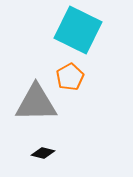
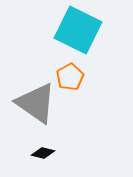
gray triangle: rotated 36 degrees clockwise
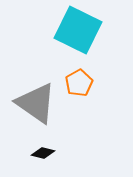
orange pentagon: moved 9 px right, 6 px down
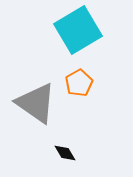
cyan square: rotated 33 degrees clockwise
black diamond: moved 22 px right; rotated 45 degrees clockwise
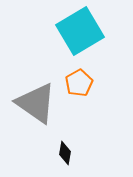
cyan square: moved 2 px right, 1 px down
black diamond: rotated 40 degrees clockwise
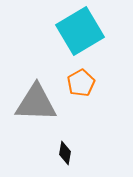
orange pentagon: moved 2 px right
gray triangle: rotated 33 degrees counterclockwise
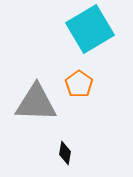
cyan square: moved 10 px right, 2 px up
orange pentagon: moved 2 px left, 1 px down; rotated 8 degrees counterclockwise
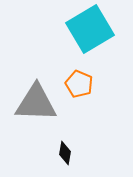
orange pentagon: rotated 12 degrees counterclockwise
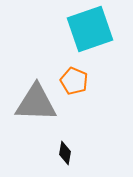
cyan square: rotated 12 degrees clockwise
orange pentagon: moved 5 px left, 3 px up
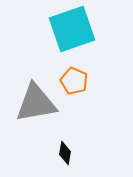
cyan square: moved 18 px left
gray triangle: rotated 12 degrees counterclockwise
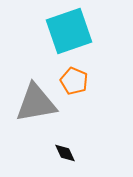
cyan square: moved 3 px left, 2 px down
black diamond: rotated 35 degrees counterclockwise
